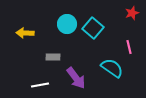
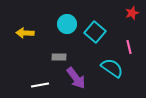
cyan square: moved 2 px right, 4 px down
gray rectangle: moved 6 px right
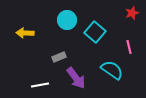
cyan circle: moved 4 px up
gray rectangle: rotated 24 degrees counterclockwise
cyan semicircle: moved 2 px down
